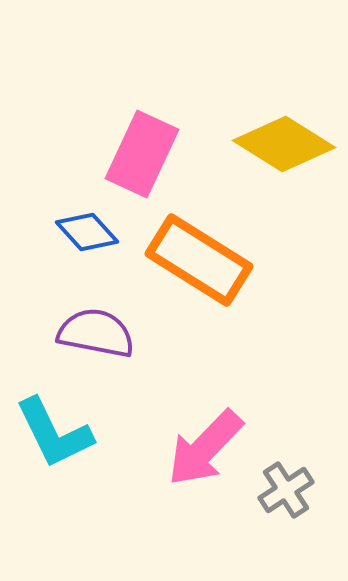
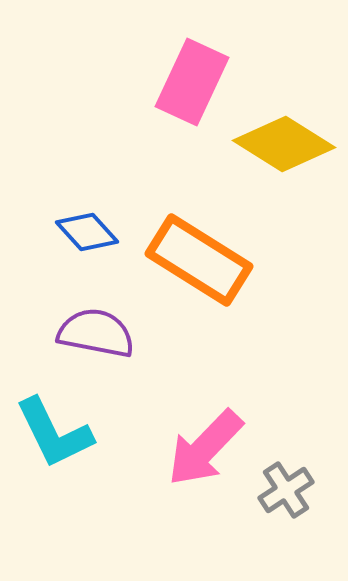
pink rectangle: moved 50 px right, 72 px up
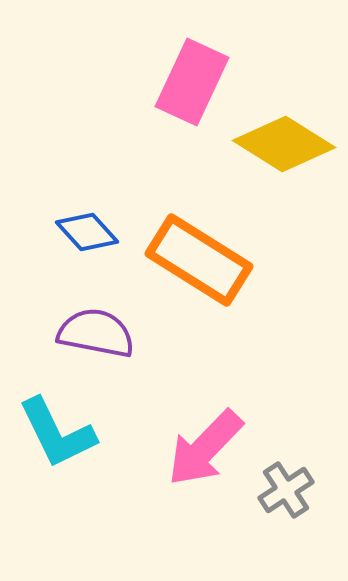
cyan L-shape: moved 3 px right
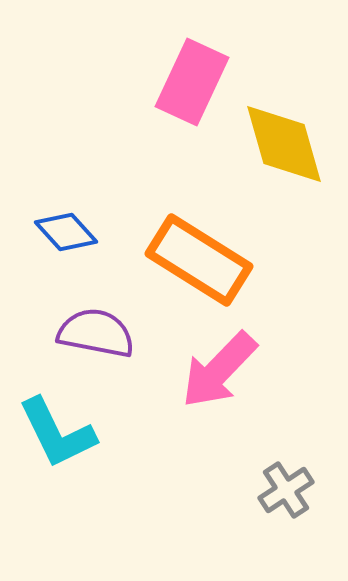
yellow diamond: rotated 42 degrees clockwise
blue diamond: moved 21 px left
pink arrow: moved 14 px right, 78 px up
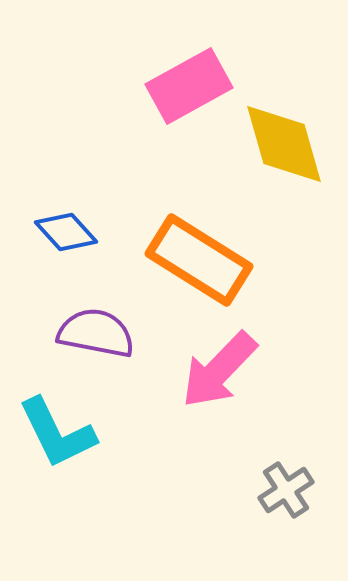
pink rectangle: moved 3 px left, 4 px down; rotated 36 degrees clockwise
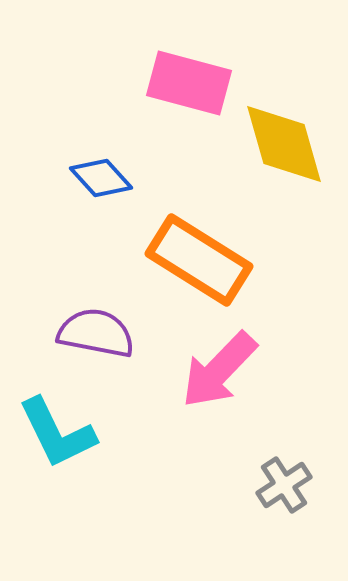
pink rectangle: moved 3 px up; rotated 44 degrees clockwise
blue diamond: moved 35 px right, 54 px up
gray cross: moved 2 px left, 5 px up
